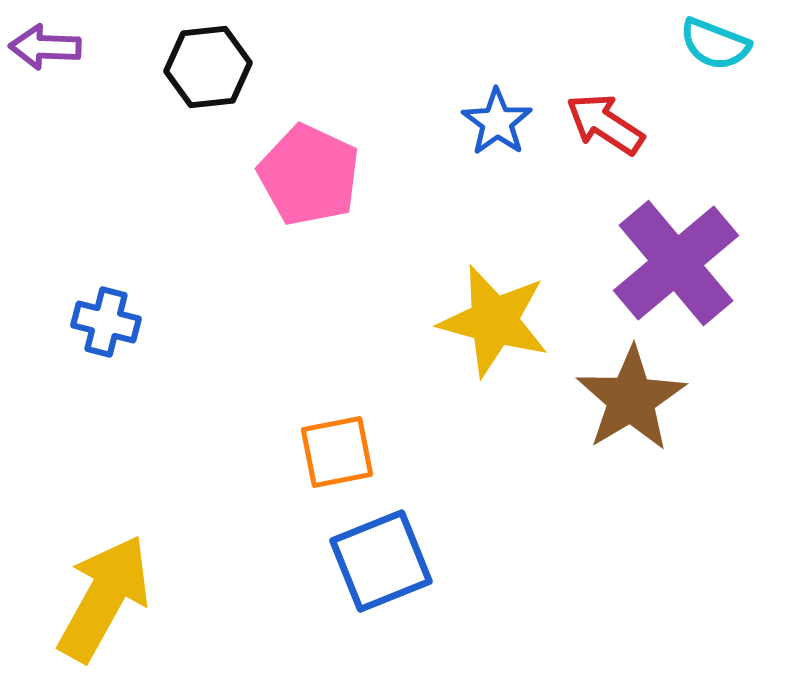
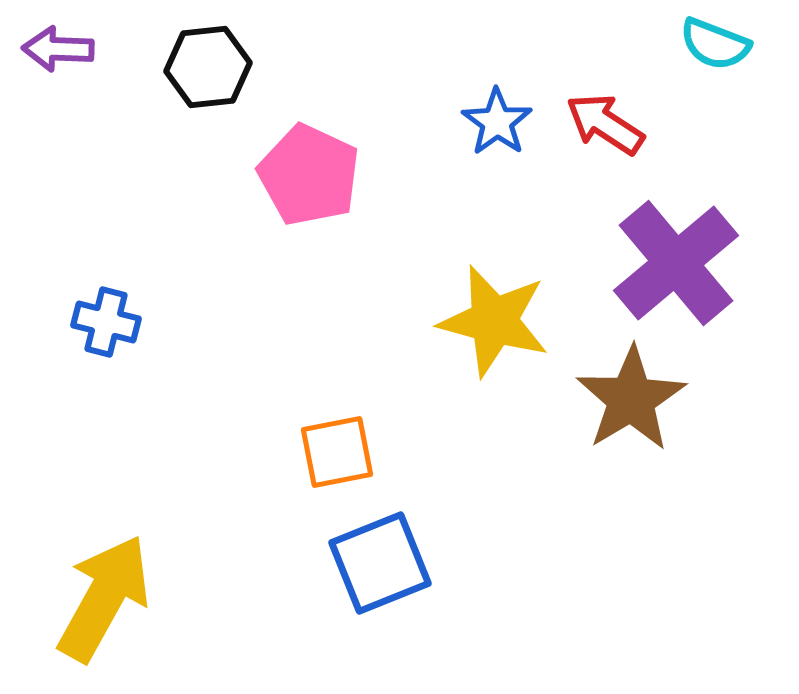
purple arrow: moved 13 px right, 2 px down
blue square: moved 1 px left, 2 px down
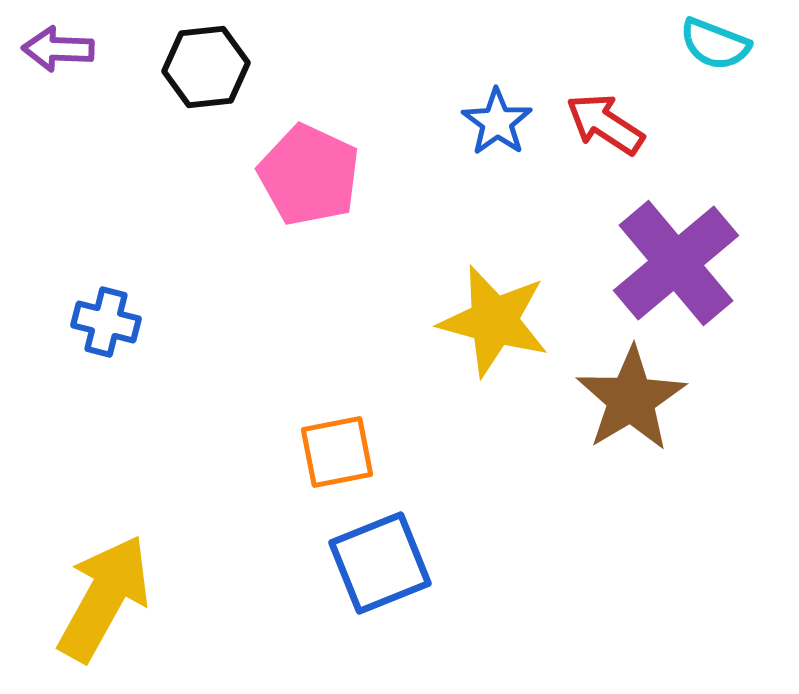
black hexagon: moved 2 px left
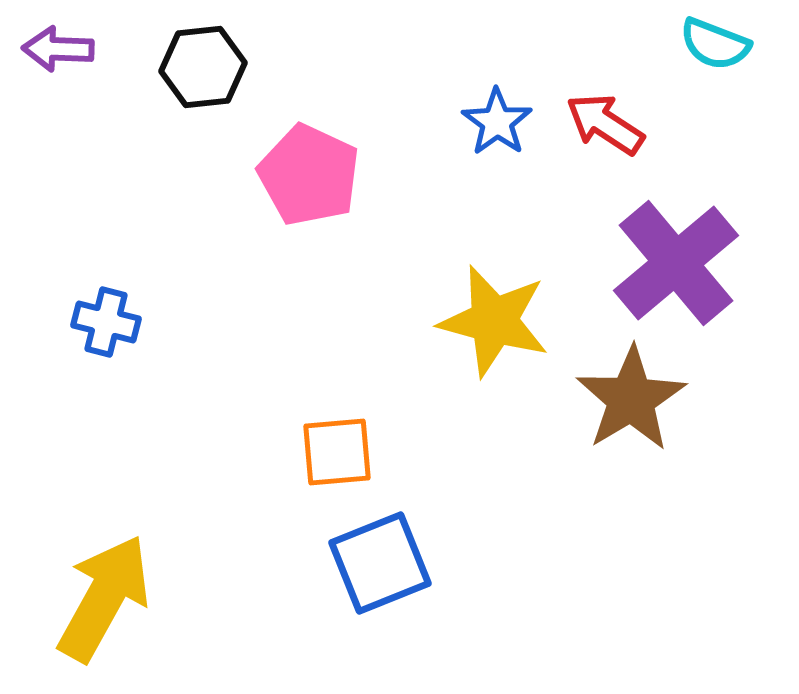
black hexagon: moved 3 px left
orange square: rotated 6 degrees clockwise
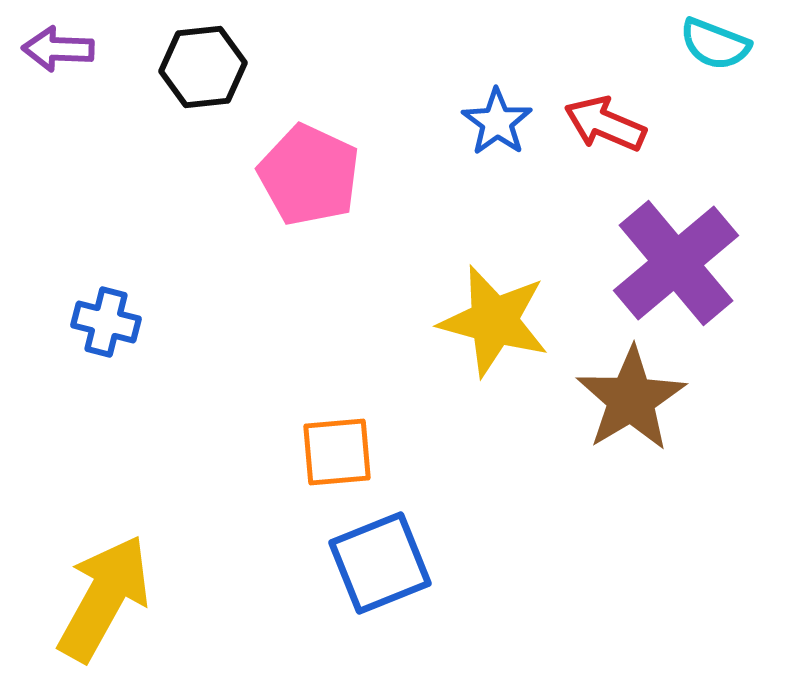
red arrow: rotated 10 degrees counterclockwise
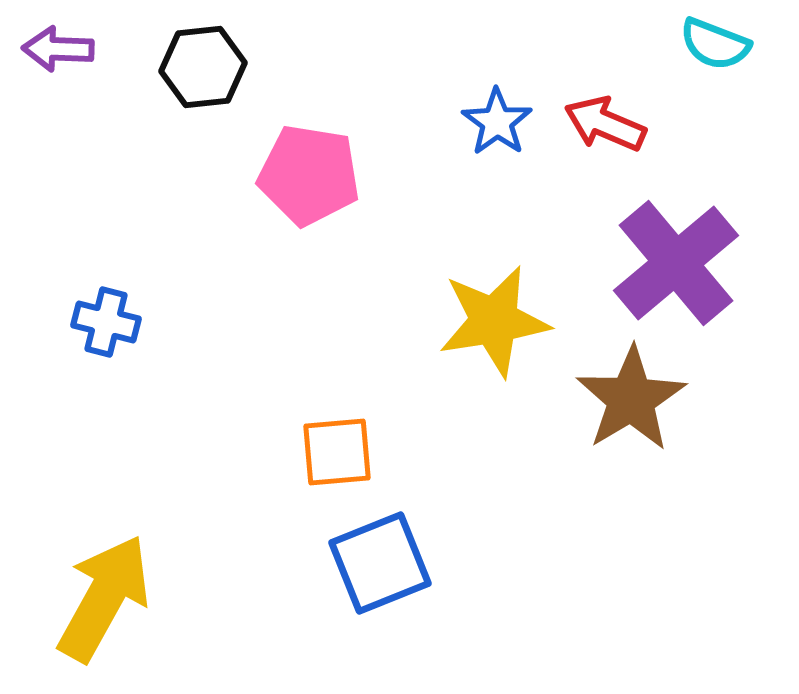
pink pentagon: rotated 16 degrees counterclockwise
yellow star: rotated 24 degrees counterclockwise
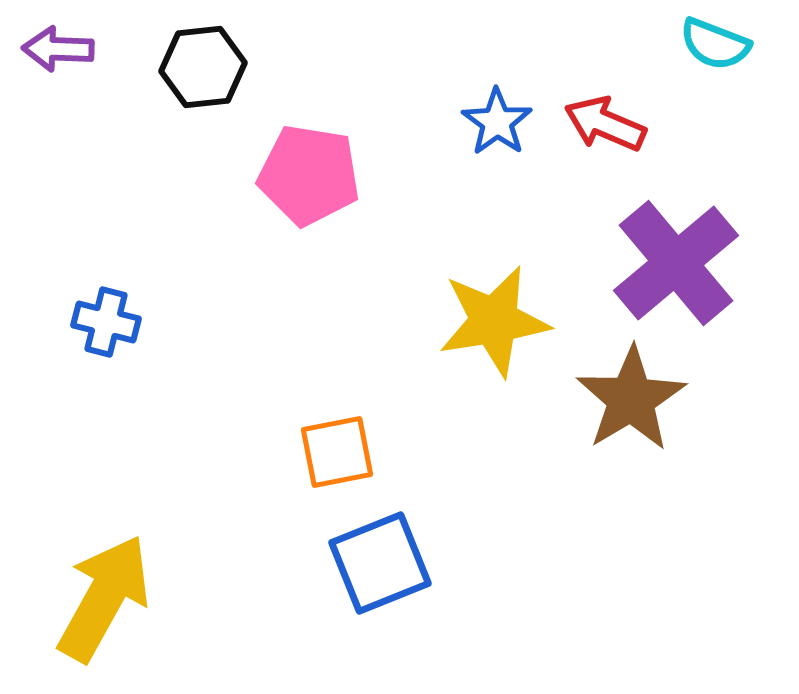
orange square: rotated 6 degrees counterclockwise
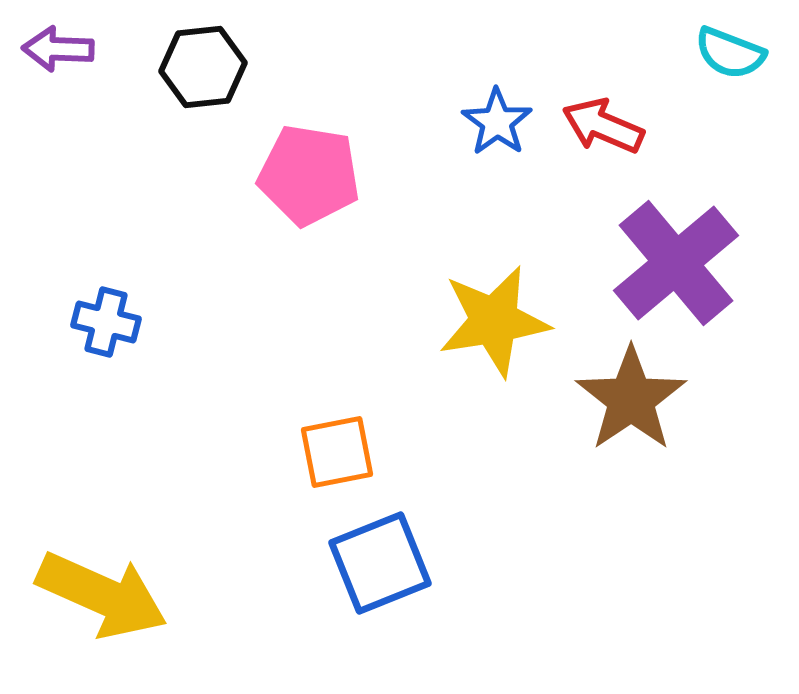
cyan semicircle: moved 15 px right, 9 px down
red arrow: moved 2 px left, 2 px down
brown star: rotated 3 degrees counterclockwise
yellow arrow: moved 2 px left, 3 px up; rotated 85 degrees clockwise
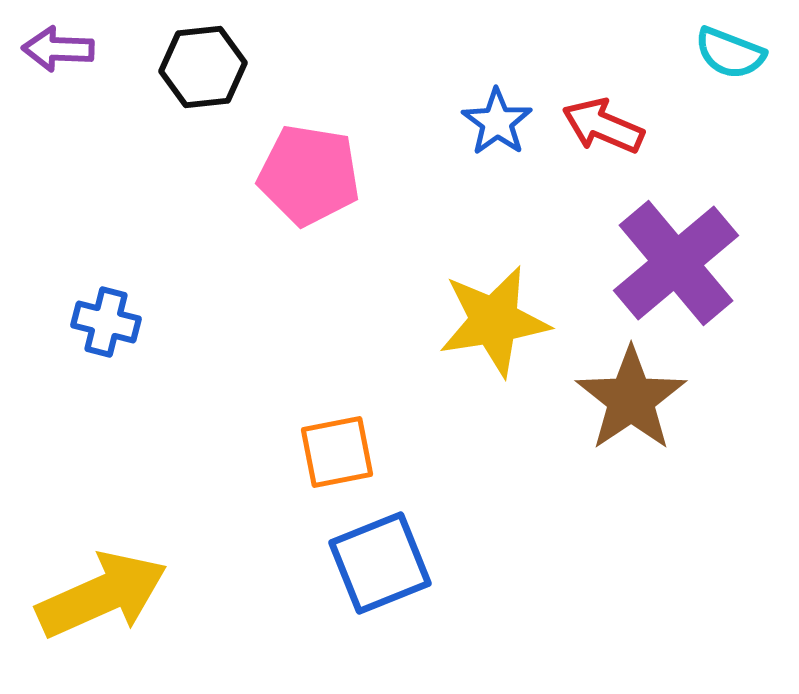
yellow arrow: rotated 48 degrees counterclockwise
